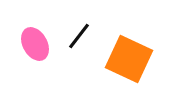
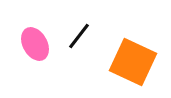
orange square: moved 4 px right, 3 px down
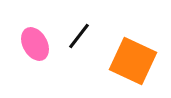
orange square: moved 1 px up
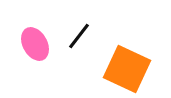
orange square: moved 6 px left, 8 px down
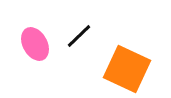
black line: rotated 8 degrees clockwise
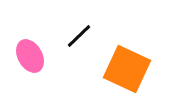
pink ellipse: moved 5 px left, 12 px down
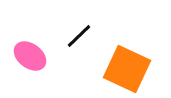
pink ellipse: rotated 24 degrees counterclockwise
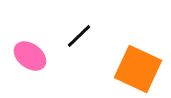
orange square: moved 11 px right
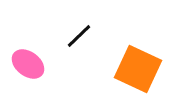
pink ellipse: moved 2 px left, 8 px down
